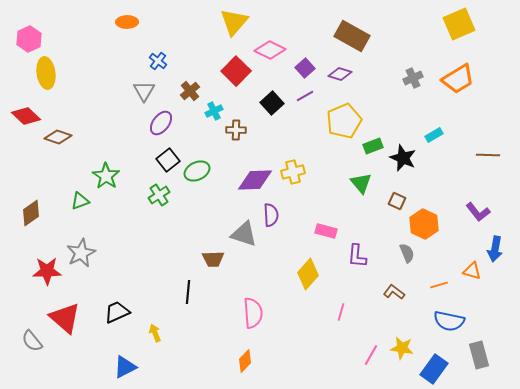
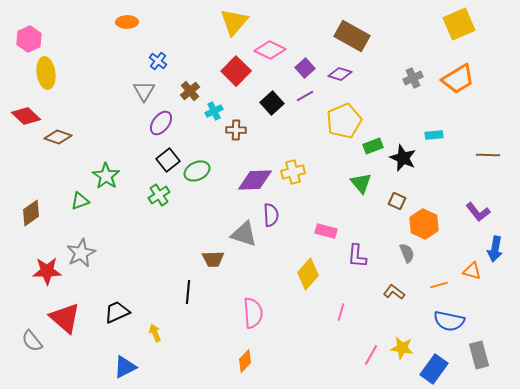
cyan rectangle at (434, 135): rotated 24 degrees clockwise
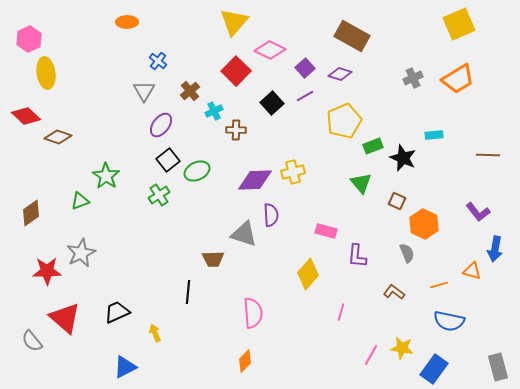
purple ellipse at (161, 123): moved 2 px down
gray rectangle at (479, 355): moved 19 px right, 12 px down
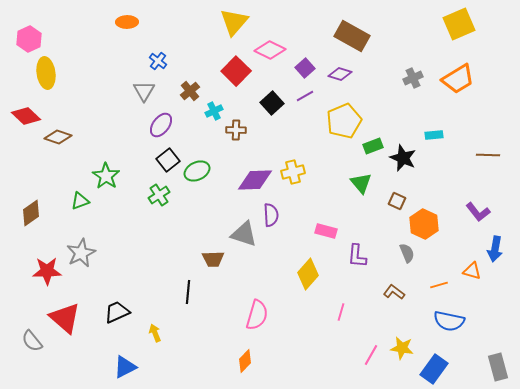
pink semicircle at (253, 313): moved 4 px right, 2 px down; rotated 20 degrees clockwise
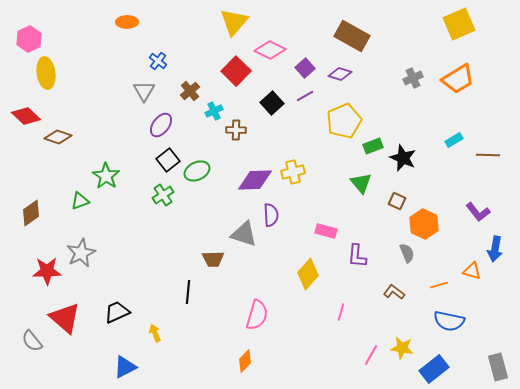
cyan rectangle at (434, 135): moved 20 px right, 5 px down; rotated 24 degrees counterclockwise
green cross at (159, 195): moved 4 px right
blue rectangle at (434, 369): rotated 16 degrees clockwise
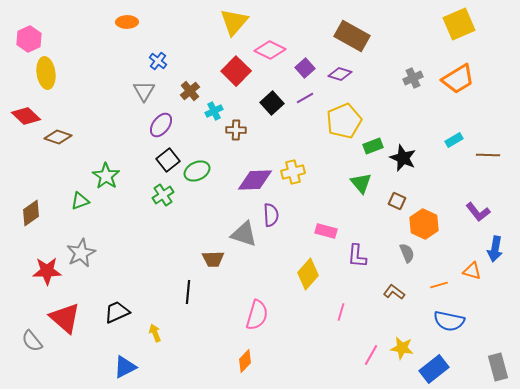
purple line at (305, 96): moved 2 px down
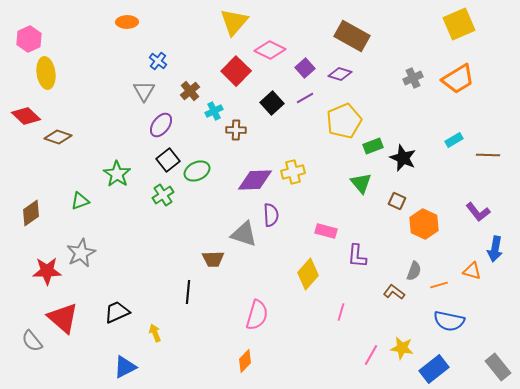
green star at (106, 176): moved 11 px right, 2 px up
gray semicircle at (407, 253): moved 7 px right, 18 px down; rotated 42 degrees clockwise
red triangle at (65, 318): moved 2 px left
gray rectangle at (498, 367): rotated 24 degrees counterclockwise
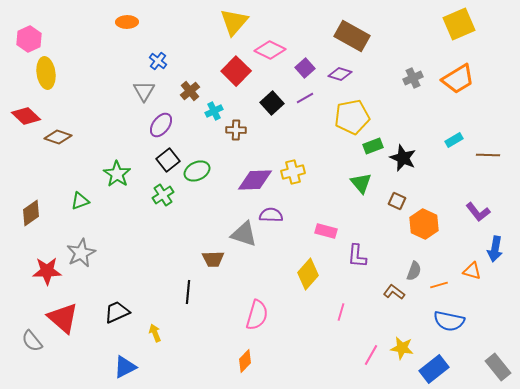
yellow pentagon at (344, 121): moved 8 px right, 4 px up; rotated 12 degrees clockwise
purple semicircle at (271, 215): rotated 85 degrees counterclockwise
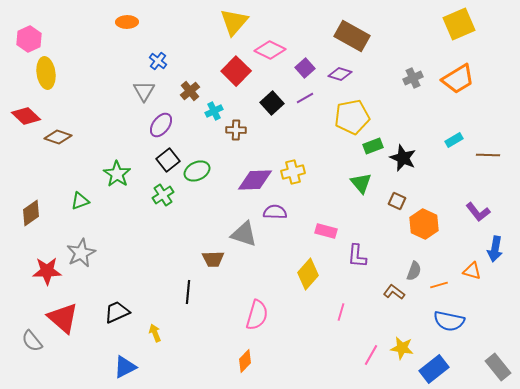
purple semicircle at (271, 215): moved 4 px right, 3 px up
